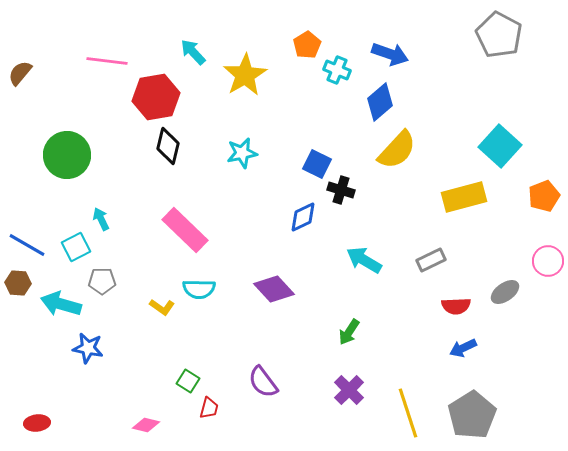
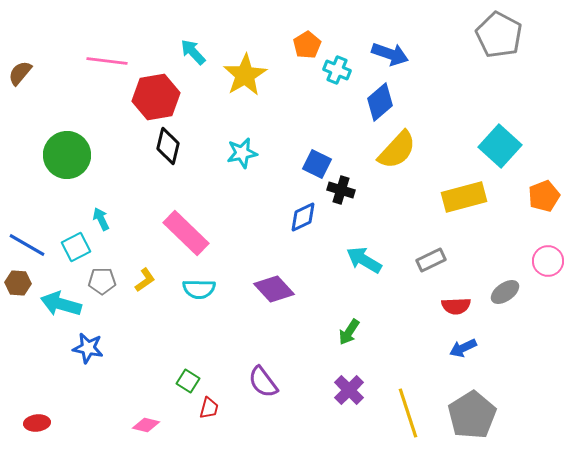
pink rectangle at (185, 230): moved 1 px right, 3 px down
yellow L-shape at (162, 307): moved 17 px left, 27 px up; rotated 70 degrees counterclockwise
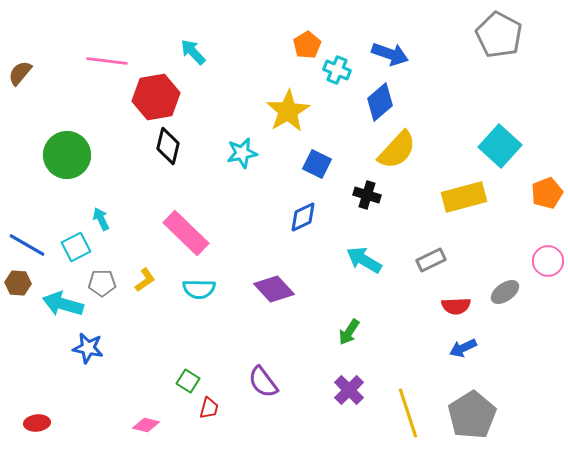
yellow star at (245, 75): moved 43 px right, 36 px down
black cross at (341, 190): moved 26 px right, 5 px down
orange pentagon at (544, 196): moved 3 px right, 3 px up
gray pentagon at (102, 281): moved 2 px down
cyan arrow at (61, 304): moved 2 px right
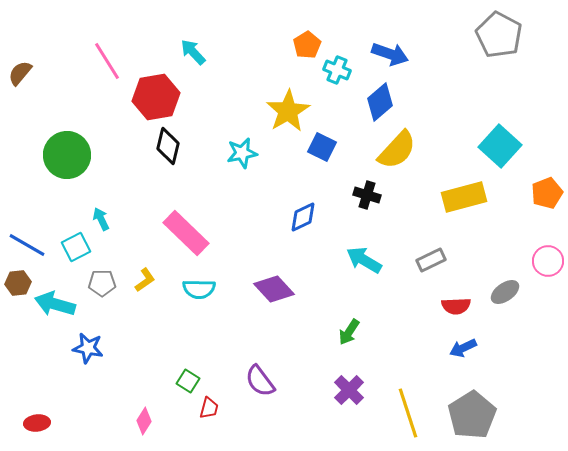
pink line at (107, 61): rotated 51 degrees clockwise
blue square at (317, 164): moved 5 px right, 17 px up
brown hexagon at (18, 283): rotated 10 degrees counterclockwise
cyan arrow at (63, 304): moved 8 px left
purple semicircle at (263, 382): moved 3 px left, 1 px up
pink diamond at (146, 425): moved 2 px left, 4 px up; rotated 72 degrees counterclockwise
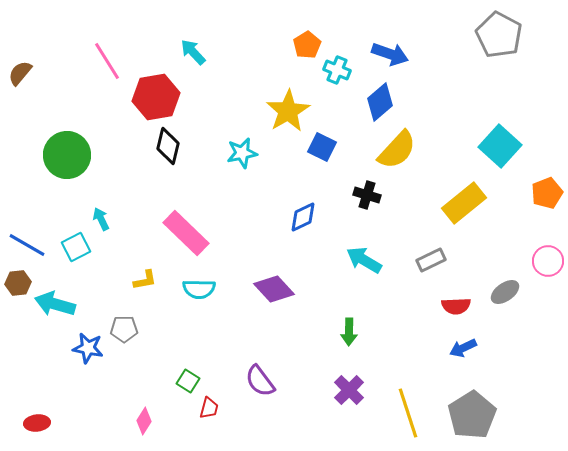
yellow rectangle at (464, 197): moved 6 px down; rotated 24 degrees counterclockwise
yellow L-shape at (145, 280): rotated 25 degrees clockwise
gray pentagon at (102, 283): moved 22 px right, 46 px down
green arrow at (349, 332): rotated 32 degrees counterclockwise
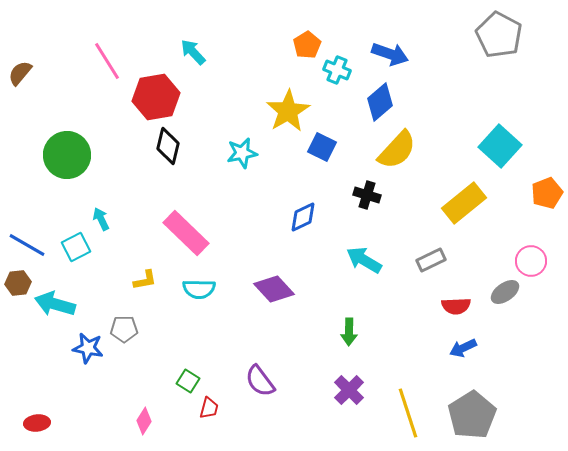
pink circle at (548, 261): moved 17 px left
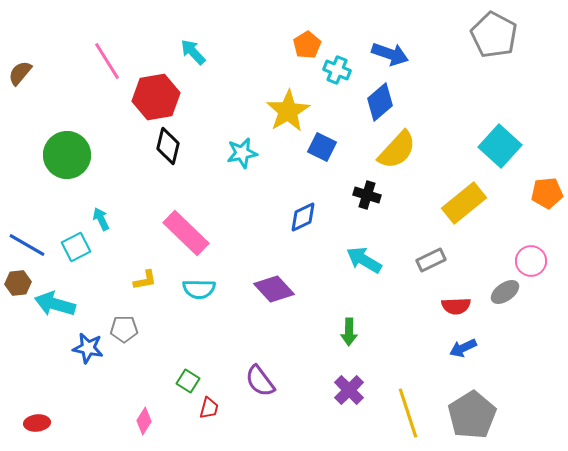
gray pentagon at (499, 35): moved 5 px left
orange pentagon at (547, 193): rotated 16 degrees clockwise
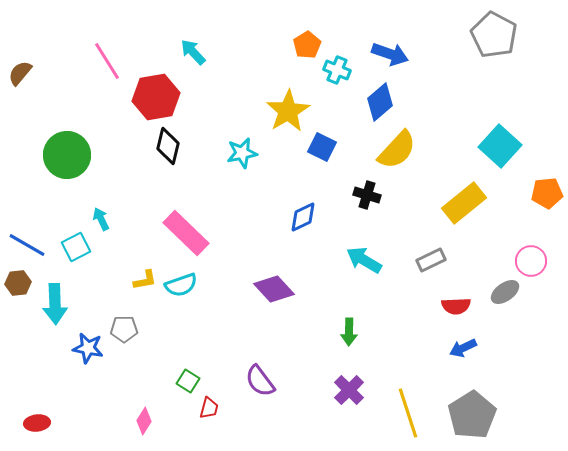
cyan semicircle at (199, 289): moved 18 px left, 4 px up; rotated 20 degrees counterclockwise
cyan arrow at (55, 304): rotated 108 degrees counterclockwise
